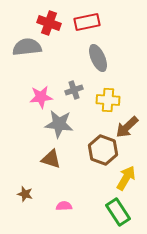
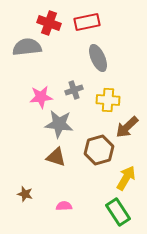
brown hexagon: moved 4 px left; rotated 24 degrees clockwise
brown triangle: moved 5 px right, 2 px up
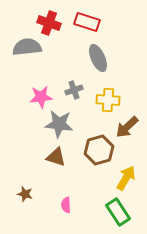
red rectangle: rotated 30 degrees clockwise
pink semicircle: moved 2 px right, 1 px up; rotated 91 degrees counterclockwise
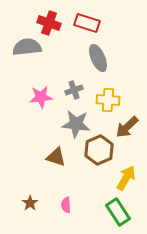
red rectangle: moved 1 px down
gray star: moved 17 px right
brown hexagon: rotated 8 degrees counterclockwise
brown star: moved 5 px right, 9 px down; rotated 21 degrees clockwise
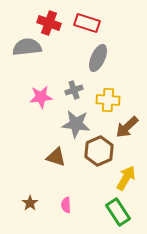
gray ellipse: rotated 48 degrees clockwise
brown hexagon: moved 1 px down
